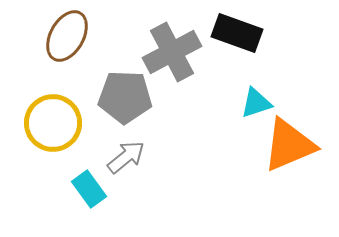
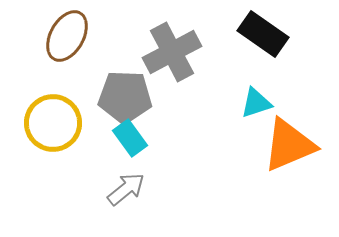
black rectangle: moved 26 px right, 1 px down; rotated 15 degrees clockwise
gray arrow: moved 32 px down
cyan rectangle: moved 41 px right, 51 px up
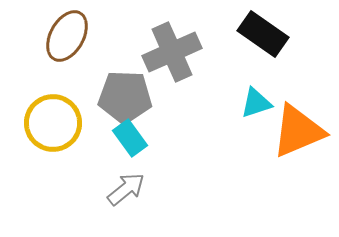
gray cross: rotated 4 degrees clockwise
orange triangle: moved 9 px right, 14 px up
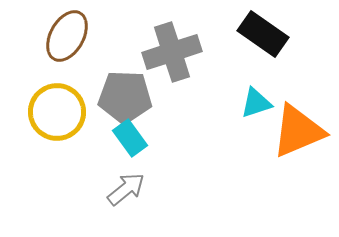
gray cross: rotated 6 degrees clockwise
yellow circle: moved 4 px right, 11 px up
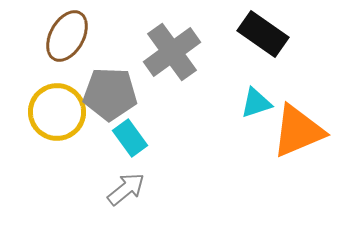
gray cross: rotated 18 degrees counterclockwise
gray pentagon: moved 15 px left, 3 px up
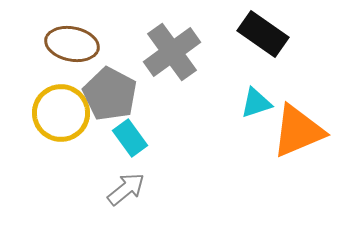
brown ellipse: moved 5 px right, 8 px down; rotated 72 degrees clockwise
gray pentagon: rotated 26 degrees clockwise
yellow circle: moved 4 px right, 1 px down
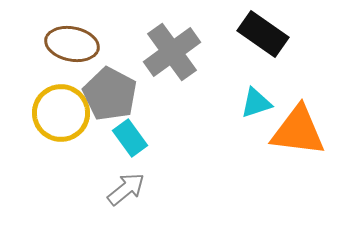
orange triangle: rotated 30 degrees clockwise
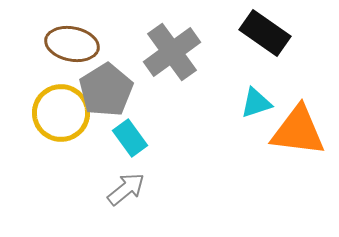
black rectangle: moved 2 px right, 1 px up
gray pentagon: moved 4 px left, 4 px up; rotated 12 degrees clockwise
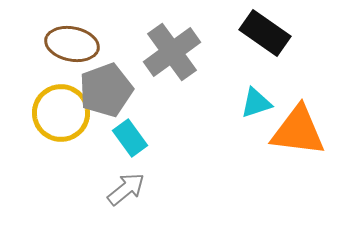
gray pentagon: rotated 12 degrees clockwise
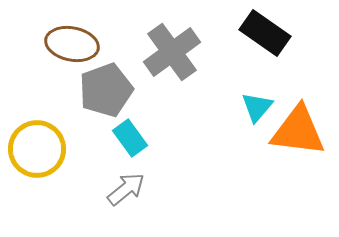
cyan triangle: moved 1 px right, 4 px down; rotated 32 degrees counterclockwise
yellow circle: moved 24 px left, 36 px down
